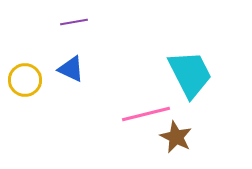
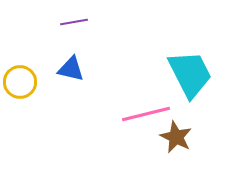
blue triangle: rotated 12 degrees counterclockwise
yellow circle: moved 5 px left, 2 px down
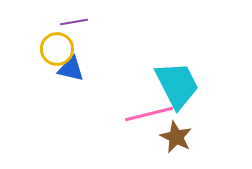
cyan trapezoid: moved 13 px left, 11 px down
yellow circle: moved 37 px right, 33 px up
pink line: moved 3 px right
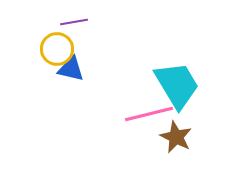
cyan trapezoid: rotated 4 degrees counterclockwise
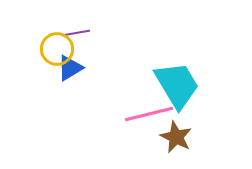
purple line: moved 2 px right, 11 px down
blue triangle: moved 1 px left, 1 px up; rotated 44 degrees counterclockwise
